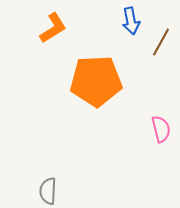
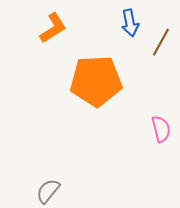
blue arrow: moved 1 px left, 2 px down
gray semicircle: rotated 36 degrees clockwise
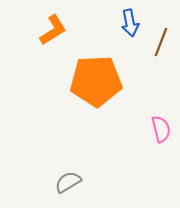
orange L-shape: moved 2 px down
brown line: rotated 8 degrees counterclockwise
gray semicircle: moved 20 px right, 9 px up; rotated 20 degrees clockwise
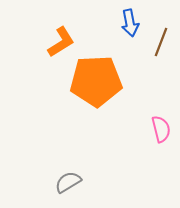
orange L-shape: moved 8 px right, 12 px down
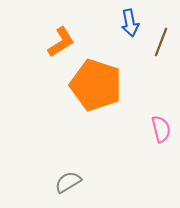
orange pentagon: moved 4 px down; rotated 21 degrees clockwise
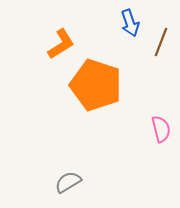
blue arrow: rotated 8 degrees counterclockwise
orange L-shape: moved 2 px down
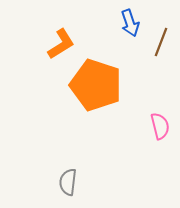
pink semicircle: moved 1 px left, 3 px up
gray semicircle: rotated 52 degrees counterclockwise
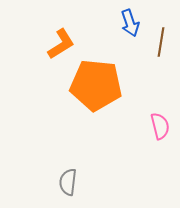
brown line: rotated 12 degrees counterclockwise
orange pentagon: rotated 12 degrees counterclockwise
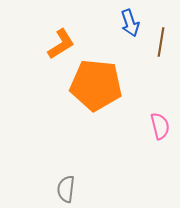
gray semicircle: moved 2 px left, 7 px down
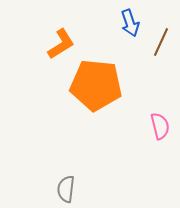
brown line: rotated 16 degrees clockwise
